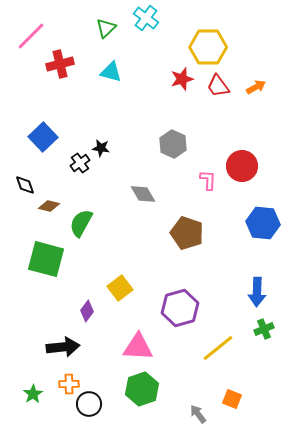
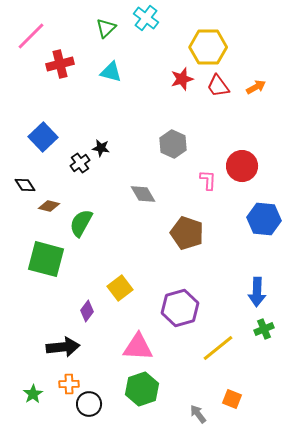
black diamond: rotated 15 degrees counterclockwise
blue hexagon: moved 1 px right, 4 px up
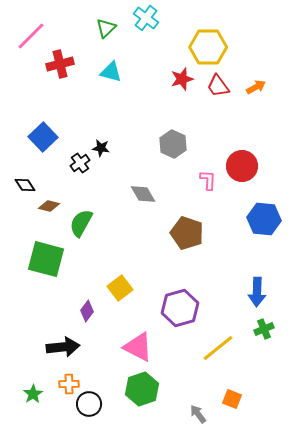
pink triangle: rotated 24 degrees clockwise
